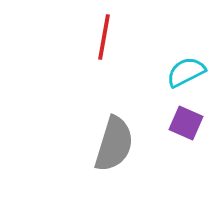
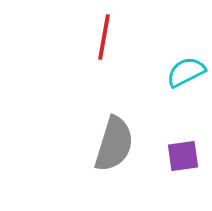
purple square: moved 3 px left, 33 px down; rotated 32 degrees counterclockwise
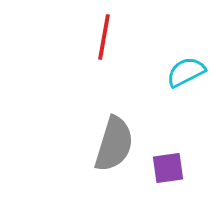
purple square: moved 15 px left, 12 px down
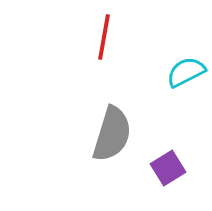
gray semicircle: moved 2 px left, 10 px up
purple square: rotated 24 degrees counterclockwise
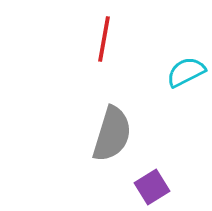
red line: moved 2 px down
purple square: moved 16 px left, 19 px down
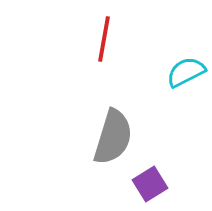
gray semicircle: moved 1 px right, 3 px down
purple square: moved 2 px left, 3 px up
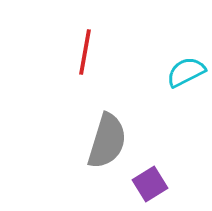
red line: moved 19 px left, 13 px down
gray semicircle: moved 6 px left, 4 px down
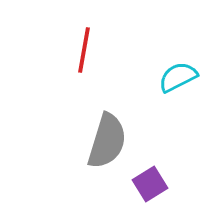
red line: moved 1 px left, 2 px up
cyan semicircle: moved 8 px left, 5 px down
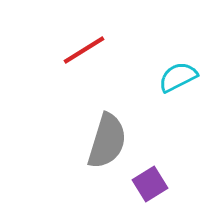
red line: rotated 48 degrees clockwise
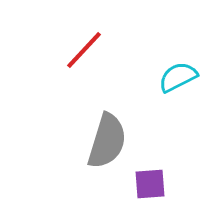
red line: rotated 15 degrees counterclockwise
purple square: rotated 28 degrees clockwise
